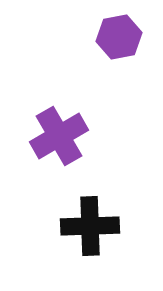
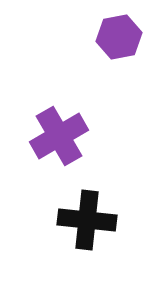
black cross: moved 3 px left, 6 px up; rotated 8 degrees clockwise
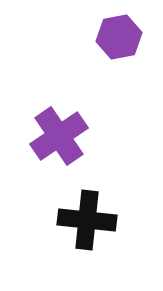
purple cross: rotated 4 degrees counterclockwise
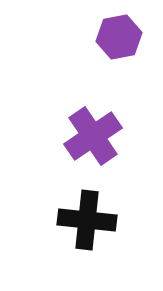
purple cross: moved 34 px right
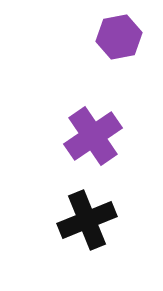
black cross: rotated 28 degrees counterclockwise
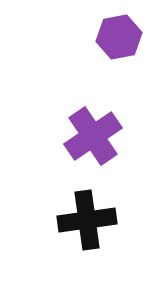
black cross: rotated 14 degrees clockwise
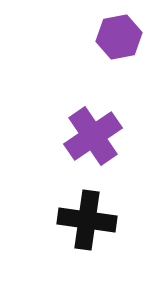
black cross: rotated 16 degrees clockwise
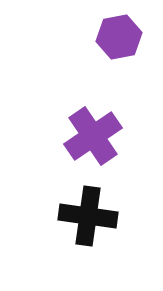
black cross: moved 1 px right, 4 px up
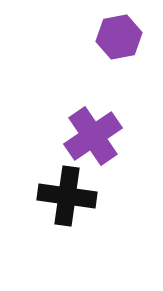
black cross: moved 21 px left, 20 px up
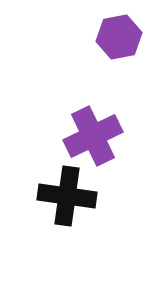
purple cross: rotated 8 degrees clockwise
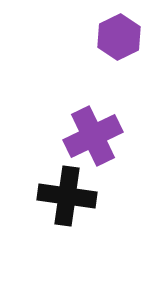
purple hexagon: rotated 15 degrees counterclockwise
